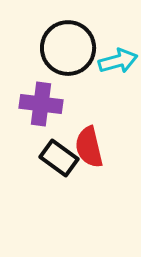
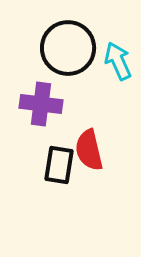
cyan arrow: rotated 99 degrees counterclockwise
red semicircle: moved 3 px down
black rectangle: moved 7 px down; rotated 63 degrees clockwise
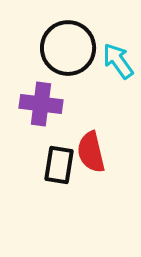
cyan arrow: rotated 12 degrees counterclockwise
red semicircle: moved 2 px right, 2 px down
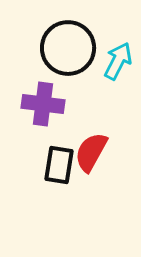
cyan arrow: rotated 63 degrees clockwise
purple cross: moved 2 px right
red semicircle: rotated 42 degrees clockwise
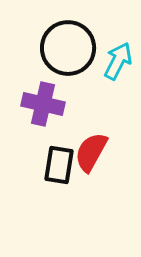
purple cross: rotated 6 degrees clockwise
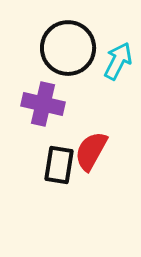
red semicircle: moved 1 px up
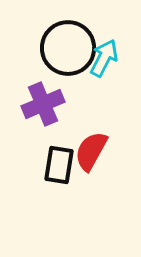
cyan arrow: moved 14 px left, 3 px up
purple cross: rotated 36 degrees counterclockwise
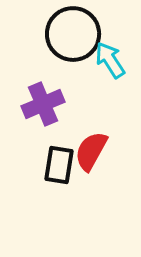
black circle: moved 5 px right, 14 px up
cyan arrow: moved 6 px right, 2 px down; rotated 60 degrees counterclockwise
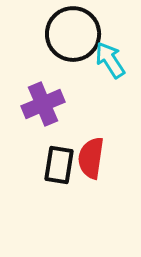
red semicircle: moved 7 px down; rotated 21 degrees counterclockwise
